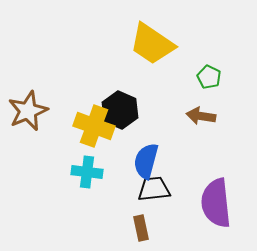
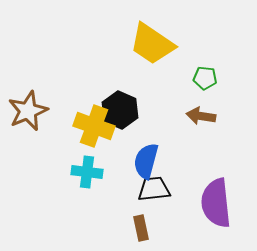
green pentagon: moved 4 px left, 1 px down; rotated 20 degrees counterclockwise
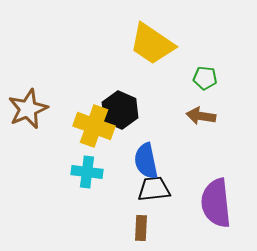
brown star: moved 2 px up
blue semicircle: rotated 27 degrees counterclockwise
brown rectangle: rotated 15 degrees clockwise
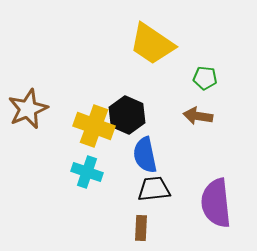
black hexagon: moved 7 px right, 5 px down
brown arrow: moved 3 px left
blue semicircle: moved 1 px left, 6 px up
cyan cross: rotated 12 degrees clockwise
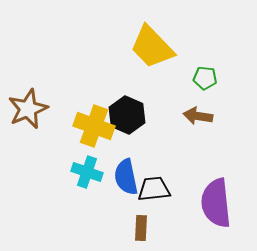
yellow trapezoid: moved 3 px down; rotated 12 degrees clockwise
blue semicircle: moved 19 px left, 22 px down
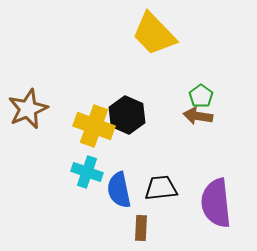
yellow trapezoid: moved 2 px right, 13 px up
green pentagon: moved 4 px left, 18 px down; rotated 30 degrees clockwise
blue semicircle: moved 7 px left, 13 px down
black trapezoid: moved 7 px right, 1 px up
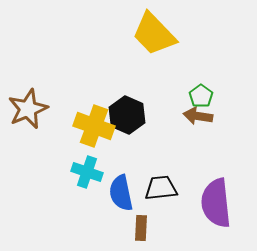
blue semicircle: moved 2 px right, 3 px down
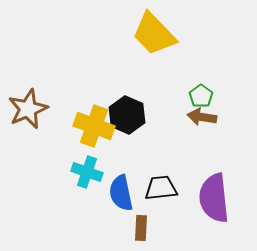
brown arrow: moved 4 px right, 1 px down
purple semicircle: moved 2 px left, 5 px up
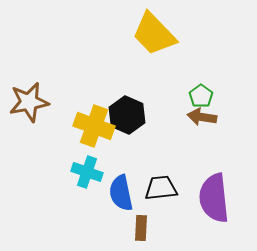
brown star: moved 1 px right, 7 px up; rotated 12 degrees clockwise
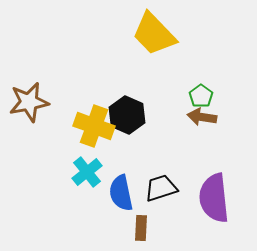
cyan cross: rotated 32 degrees clockwise
black trapezoid: rotated 12 degrees counterclockwise
